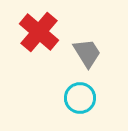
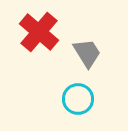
cyan circle: moved 2 px left, 1 px down
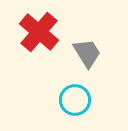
cyan circle: moved 3 px left, 1 px down
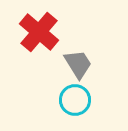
gray trapezoid: moved 9 px left, 11 px down
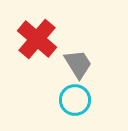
red cross: moved 2 px left, 7 px down
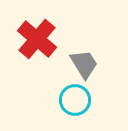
gray trapezoid: moved 6 px right
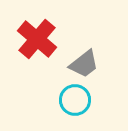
gray trapezoid: rotated 84 degrees clockwise
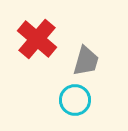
gray trapezoid: moved 2 px right, 3 px up; rotated 36 degrees counterclockwise
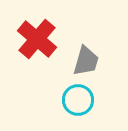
cyan circle: moved 3 px right
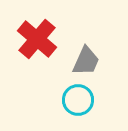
gray trapezoid: rotated 8 degrees clockwise
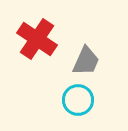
red cross: rotated 6 degrees counterclockwise
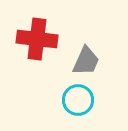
red cross: rotated 27 degrees counterclockwise
